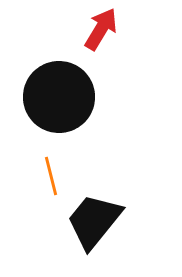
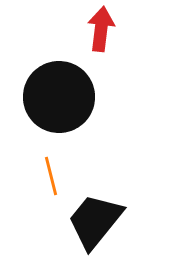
red arrow: rotated 24 degrees counterclockwise
black trapezoid: moved 1 px right
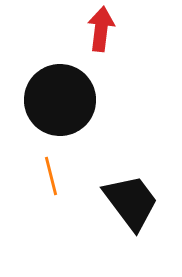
black circle: moved 1 px right, 3 px down
black trapezoid: moved 36 px right, 19 px up; rotated 104 degrees clockwise
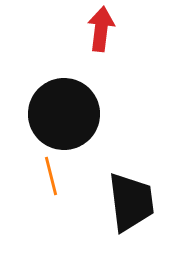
black circle: moved 4 px right, 14 px down
black trapezoid: rotated 30 degrees clockwise
